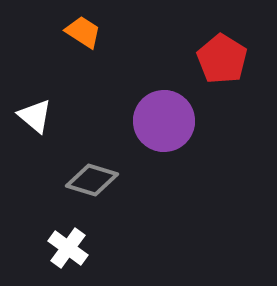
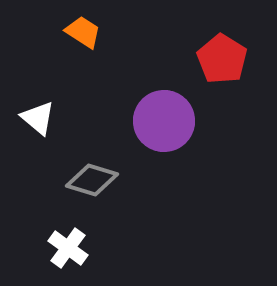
white triangle: moved 3 px right, 2 px down
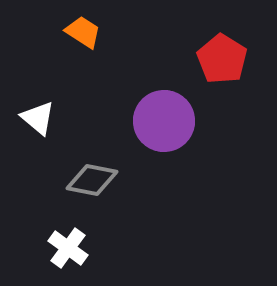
gray diamond: rotated 6 degrees counterclockwise
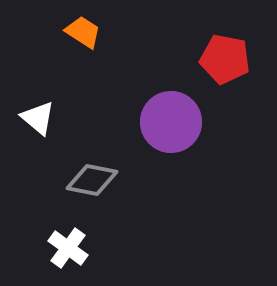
red pentagon: moved 3 px right; rotated 21 degrees counterclockwise
purple circle: moved 7 px right, 1 px down
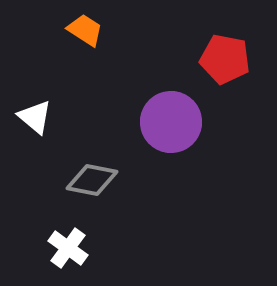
orange trapezoid: moved 2 px right, 2 px up
white triangle: moved 3 px left, 1 px up
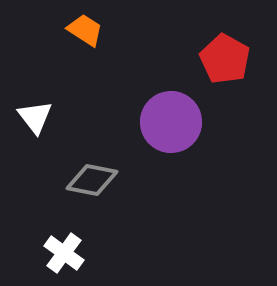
red pentagon: rotated 18 degrees clockwise
white triangle: rotated 12 degrees clockwise
white cross: moved 4 px left, 5 px down
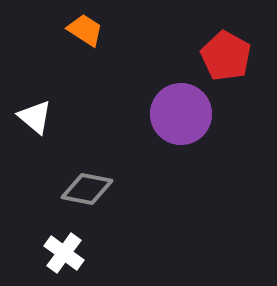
red pentagon: moved 1 px right, 3 px up
white triangle: rotated 12 degrees counterclockwise
purple circle: moved 10 px right, 8 px up
gray diamond: moved 5 px left, 9 px down
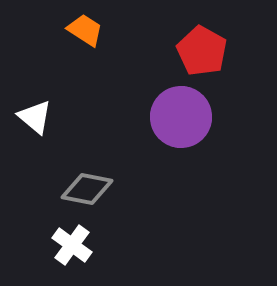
red pentagon: moved 24 px left, 5 px up
purple circle: moved 3 px down
white cross: moved 8 px right, 8 px up
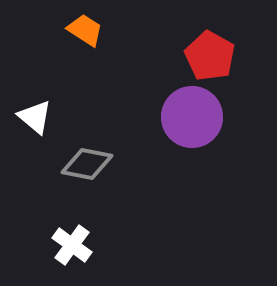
red pentagon: moved 8 px right, 5 px down
purple circle: moved 11 px right
gray diamond: moved 25 px up
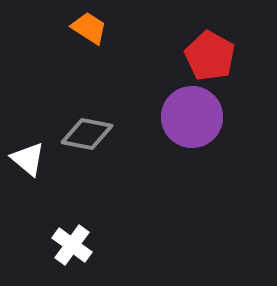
orange trapezoid: moved 4 px right, 2 px up
white triangle: moved 7 px left, 42 px down
gray diamond: moved 30 px up
